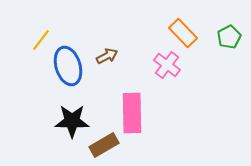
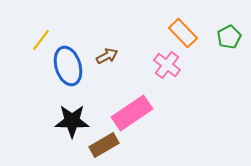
pink rectangle: rotated 57 degrees clockwise
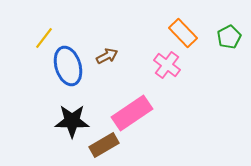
yellow line: moved 3 px right, 2 px up
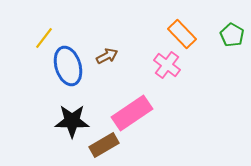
orange rectangle: moved 1 px left, 1 px down
green pentagon: moved 3 px right, 2 px up; rotated 15 degrees counterclockwise
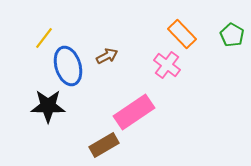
pink rectangle: moved 2 px right, 1 px up
black star: moved 24 px left, 15 px up
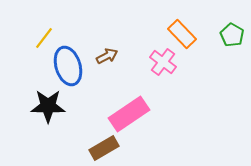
pink cross: moved 4 px left, 3 px up
pink rectangle: moved 5 px left, 2 px down
brown rectangle: moved 3 px down
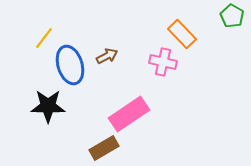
green pentagon: moved 19 px up
pink cross: rotated 24 degrees counterclockwise
blue ellipse: moved 2 px right, 1 px up
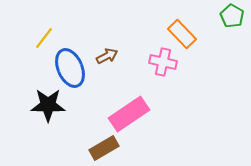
blue ellipse: moved 3 px down; rotated 6 degrees counterclockwise
black star: moved 1 px up
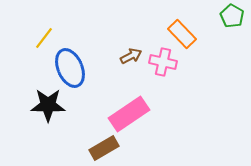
brown arrow: moved 24 px right
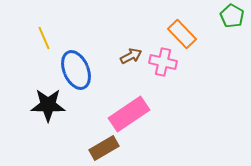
yellow line: rotated 60 degrees counterclockwise
blue ellipse: moved 6 px right, 2 px down
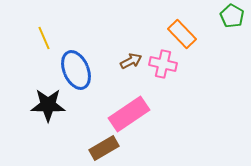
brown arrow: moved 5 px down
pink cross: moved 2 px down
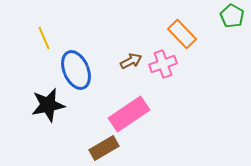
pink cross: rotated 32 degrees counterclockwise
black star: rotated 12 degrees counterclockwise
